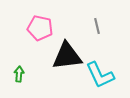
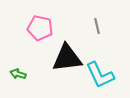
black triangle: moved 2 px down
green arrow: moved 1 px left; rotated 77 degrees counterclockwise
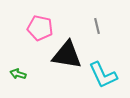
black triangle: moved 3 px up; rotated 16 degrees clockwise
cyan L-shape: moved 3 px right
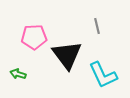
pink pentagon: moved 6 px left, 9 px down; rotated 15 degrees counterclockwise
black triangle: rotated 44 degrees clockwise
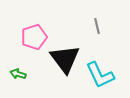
pink pentagon: rotated 15 degrees counterclockwise
black triangle: moved 2 px left, 4 px down
cyan L-shape: moved 3 px left
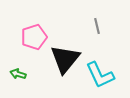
black triangle: rotated 16 degrees clockwise
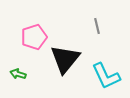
cyan L-shape: moved 6 px right, 1 px down
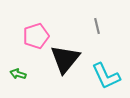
pink pentagon: moved 2 px right, 1 px up
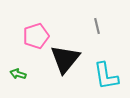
cyan L-shape: rotated 16 degrees clockwise
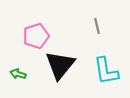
black triangle: moved 5 px left, 6 px down
cyan L-shape: moved 5 px up
